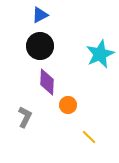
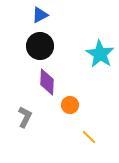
cyan star: rotated 16 degrees counterclockwise
orange circle: moved 2 px right
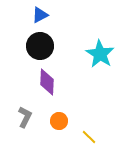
orange circle: moved 11 px left, 16 px down
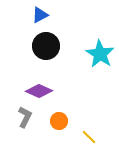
black circle: moved 6 px right
purple diamond: moved 8 px left, 9 px down; rotated 68 degrees counterclockwise
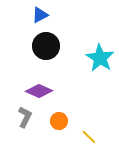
cyan star: moved 4 px down
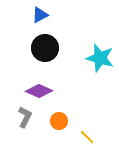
black circle: moved 1 px left, 2 px down
cyan star: rotated 16 degrees counterclockwise
yellow line: moved 2 px left
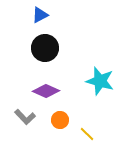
cyan star: moved 23 px down
purple diamond: moved 7 px right
gray L-shape: rotated 110 degrees clockwise
orange circle: moved 1 px right, 1 px up
yellow line: moved 3 px up
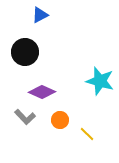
black circle: moved 20 px left, 4 px down
purple diamond: moved 4 px left, 1 px down
